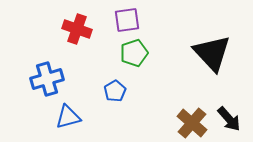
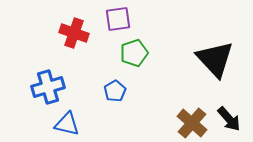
purple square: moved 9 px left, 1 px up
red cross: moved 3 px left, 4 px down
black triangle: moved 3 px right, 6 px down
blue cross: moved 1 px right, 8 px down
blue triangle: moved 1 px left, 7 px down; rotated 28 degrees clockwise
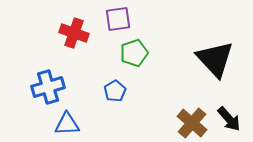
blue triangle: rotated 16 degrees counterclockwise
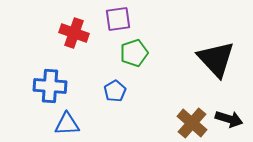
black triangle: moved 1 px right
blue cross: moved 2 px right, 1 px up; rotated 20 degrees clockwise
black arrow: rotated 32 degrees counterclockwise
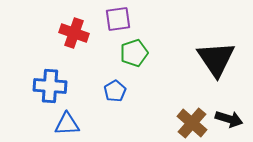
black triangle: rotated 9 degrees clockwise
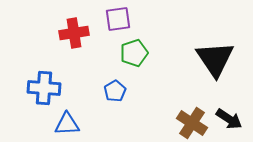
red cross: rotated 28 degrees counterclockwise
black triangle: moved 1 px left
blue cross: moved 6 px left, 2 px down
black arrow: rotated 16 degrees clockwise
brown cross: rotated 8 degrees counterclockwise
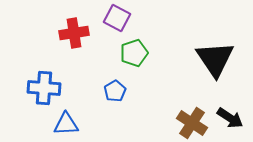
purple square: moved 1 px left, 1 px up; rotated 36 degrees clockwise
black arrow: moved 1 px right, 1 px up
blue triangle: moved 1 px left
